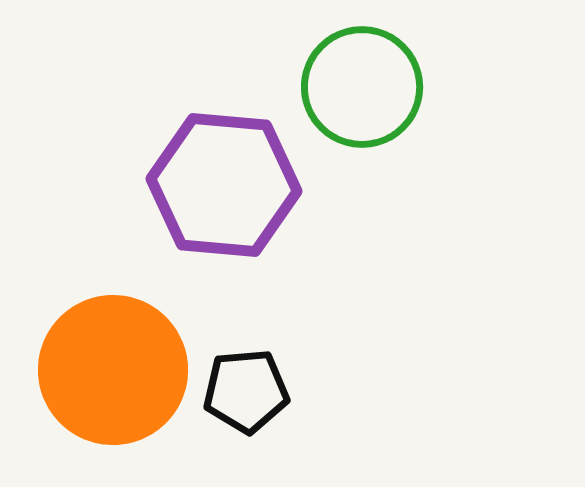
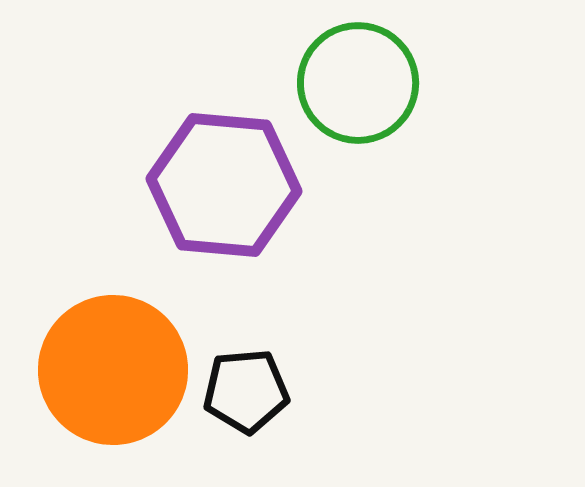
green circle: moved 4 px left, 4 px up
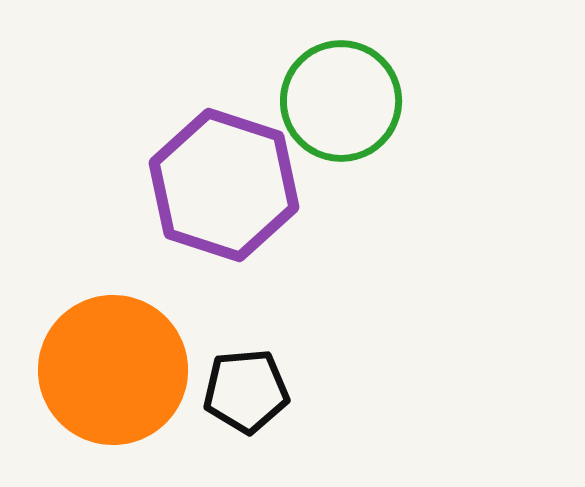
green circle: moved 17 px left, 18 px down
purple hexagon: rotated 13 degrees clockwise
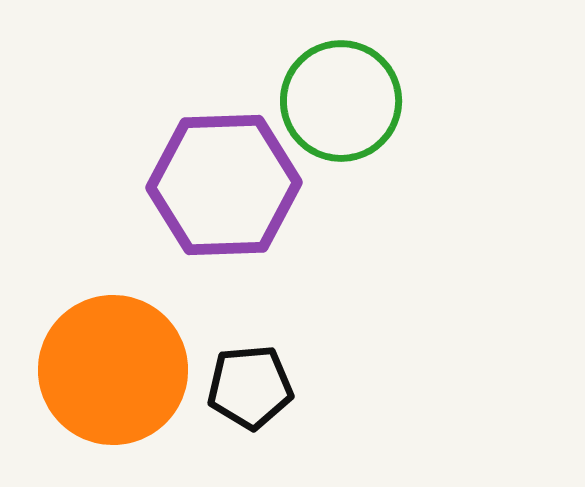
purple hexagon: rotated 20 degrees counterclockwise
black pentagon: moved 4 px right, 4 px up
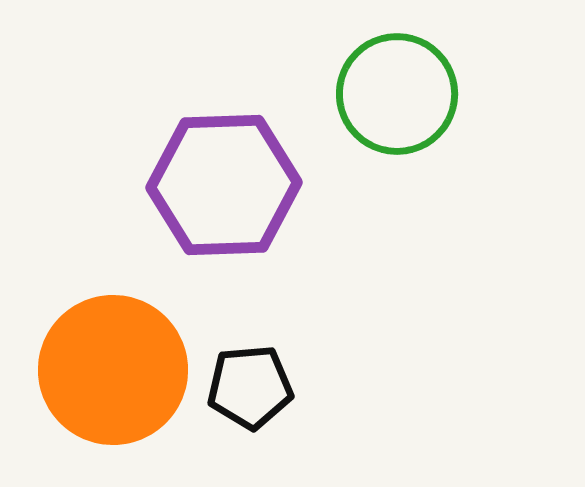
green circle: moved 56 px right, 7 px up
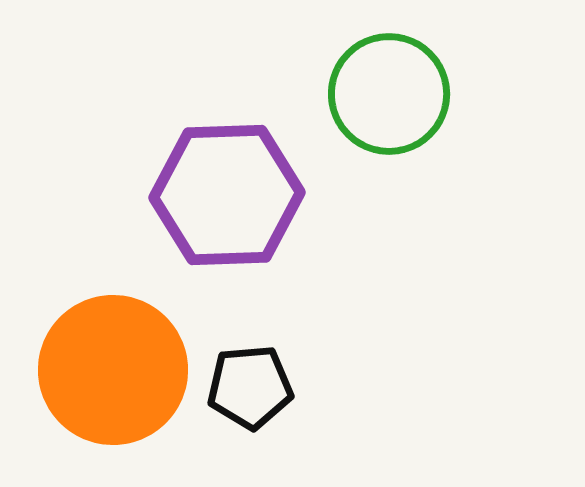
green circle: moved 8 px left
purple hexagon: moved 3 px right, 10 px down
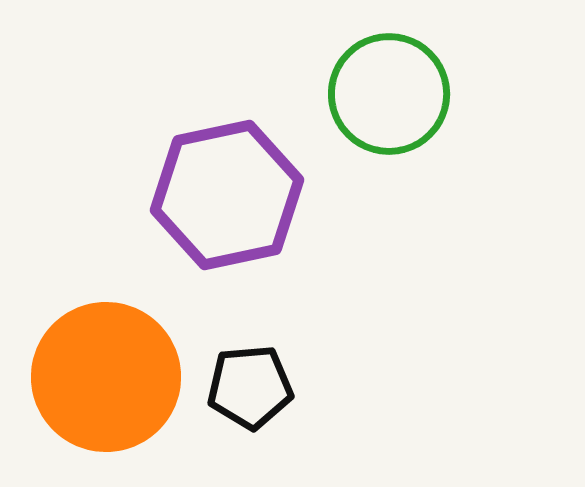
purple hexagon: rotated 10 degrees counterclockwise
orange circle: moved 7 px left, 7 px down
